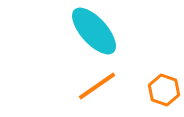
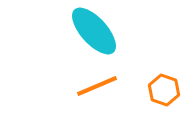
orange line: rotated 12 degrees clockwise
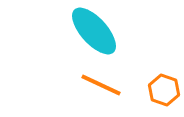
orange line: moved 4 px right, 1 px up; rotated 48 degrees clockwise
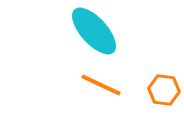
orange hexagon: rotated 12 degrees counterclockwise
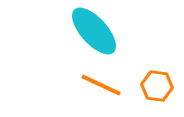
orange hexagon: moved 7 px left, 4 px up
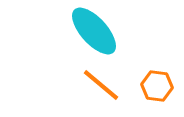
orange line: rotated 15 degrees clockwise
